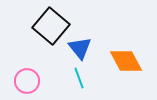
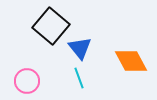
orange diamond: moved 5 px right
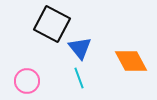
black square: moved 1 px right, 2 px up; rotated 12 degrees counterclockwise
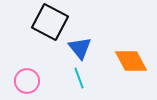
black square: moved 2 px left, 2 px up
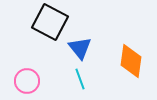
orange diamond: rotated 36 degrees clockwise
cyan line: moved 1 px right, 1 px down
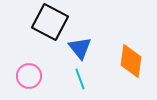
pink circle: moved 2 px right, 5 px up
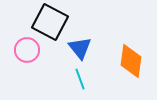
pink circle: moved 2 px left, 26 px up
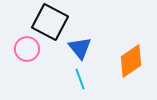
pink circle: moved 1 px up
orange diamond: rotated 48 degrees clockwise
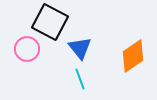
orange diamond: moved 2 px right, 5 px up
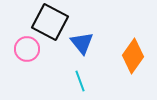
blue triangle: moved 2 px right, 5 px up
orange diamond: rotated 20 degrees counterclockwise
cyan line: moved 2 px down
